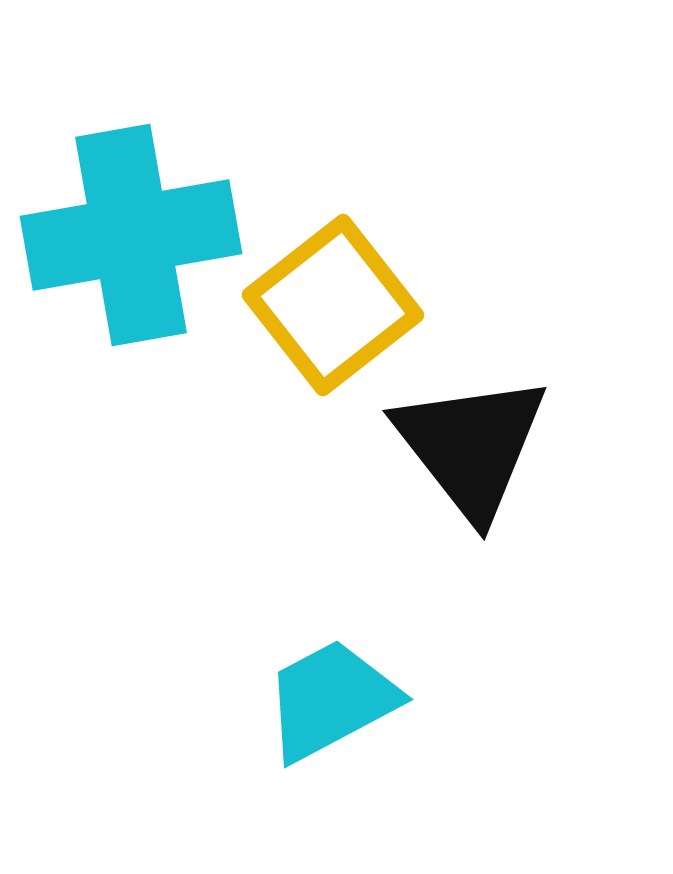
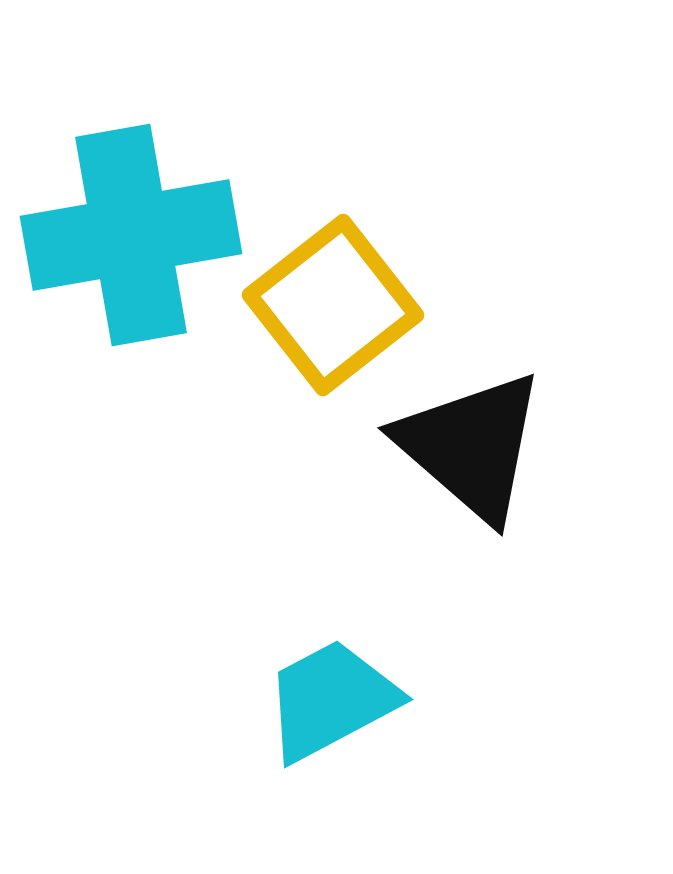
black triangle: rotated 11 degrees counterclockwise
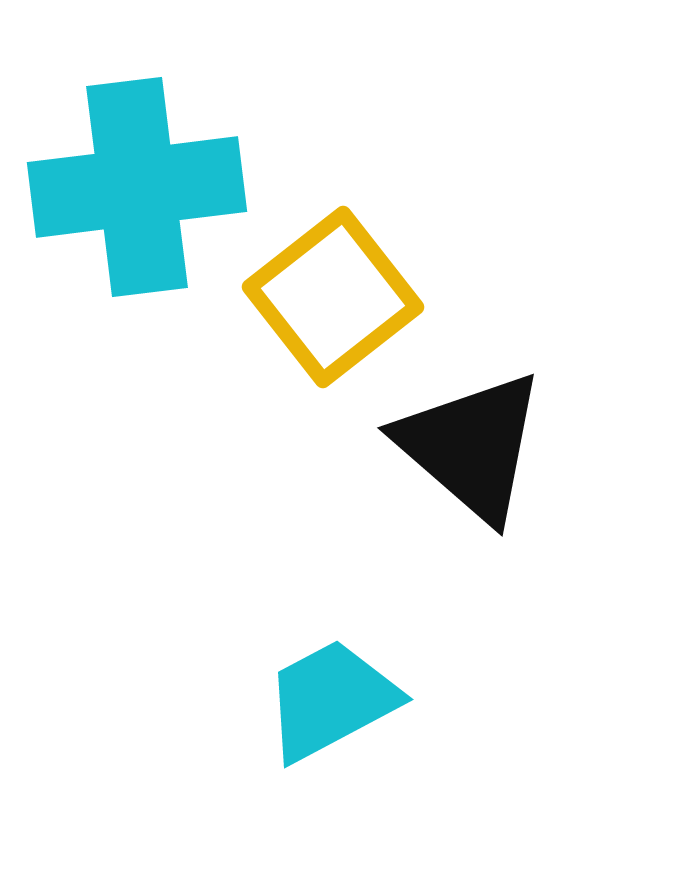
cyan cross: moved 6 px right, 48 px up; rotated 3 degrees clockwise
yellow square: moved 8 px up
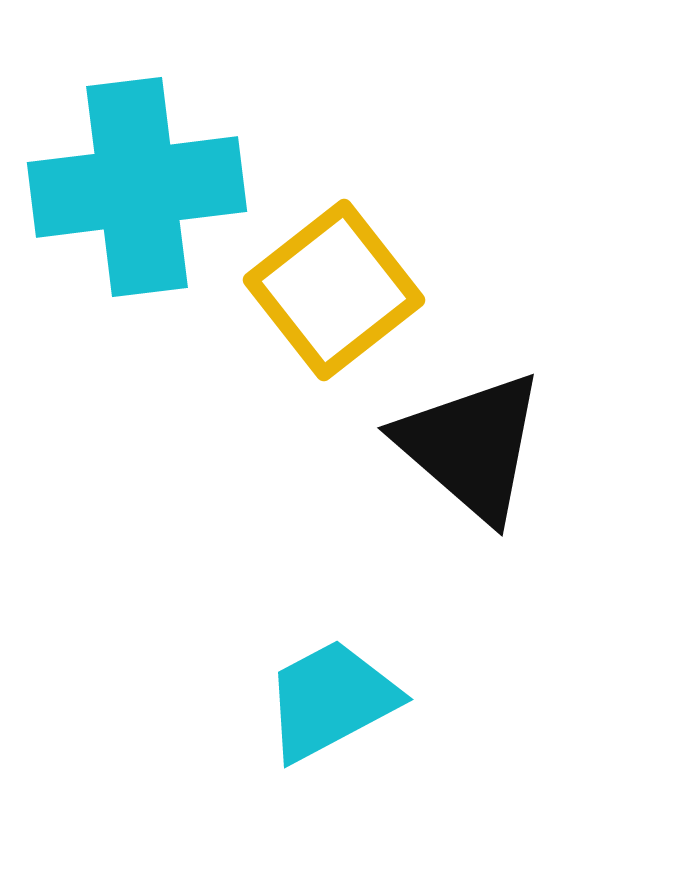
yellow square: moved 1 px right, 7 px up
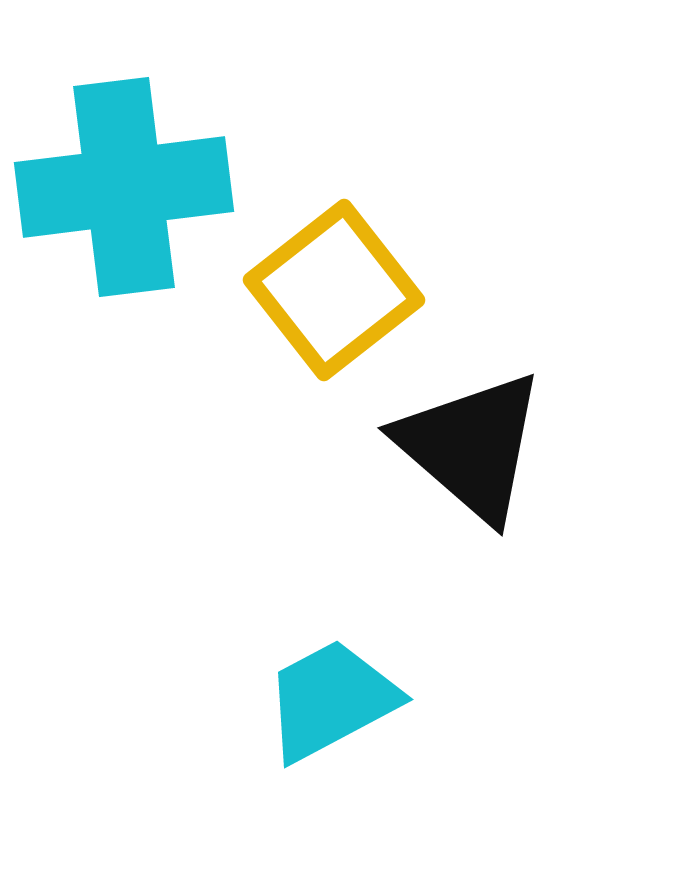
cyan cross: moved 13 px left
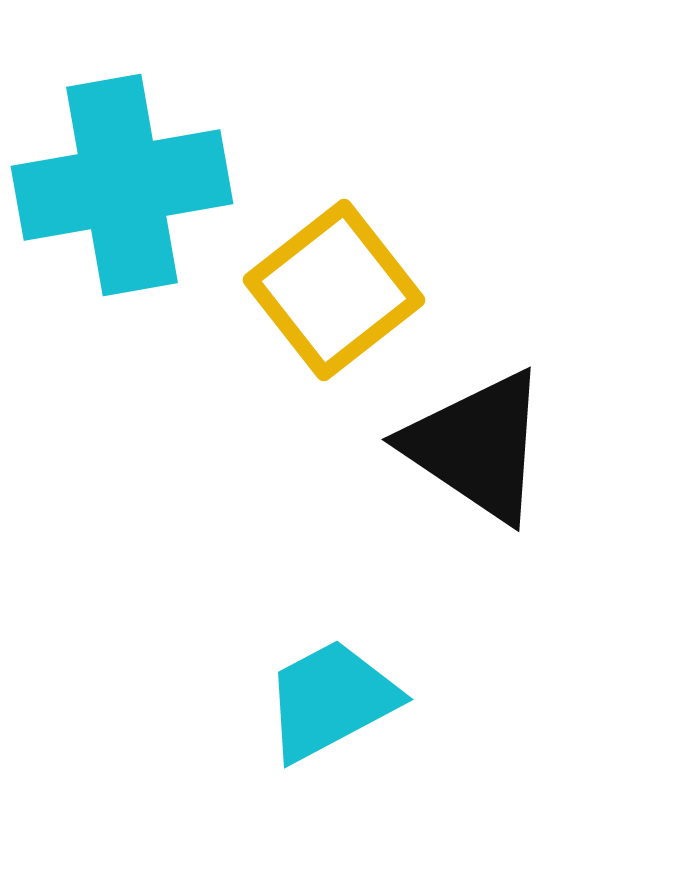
cyan cross: moved 2 px left, 2 px up; rotated 3 degrees counterclockwise
black triangle: moved 6 px right; rotated 7 degrees counterclockwise
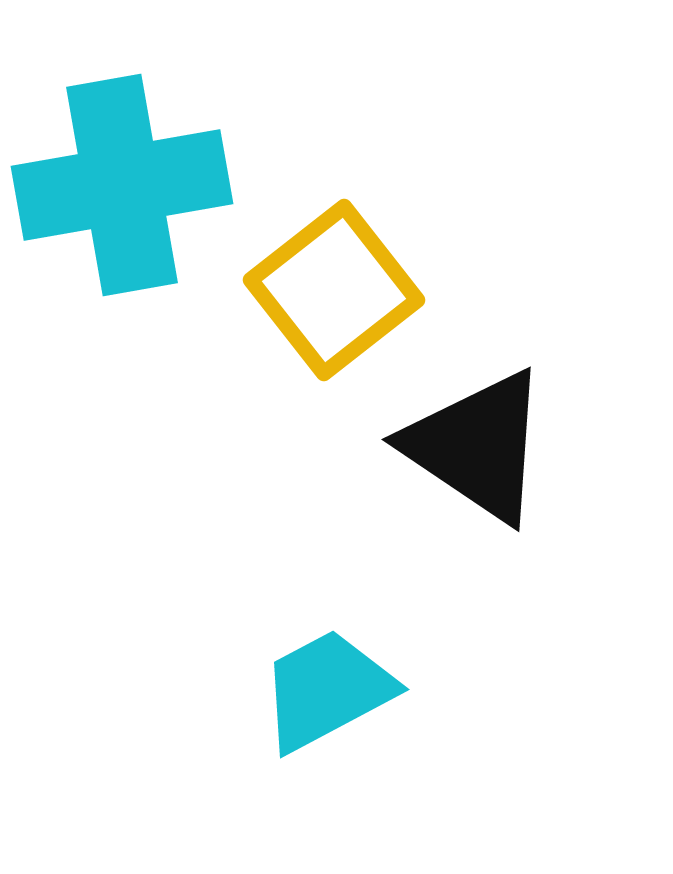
cyan trapezoid: moved 4 px left, 10 px up
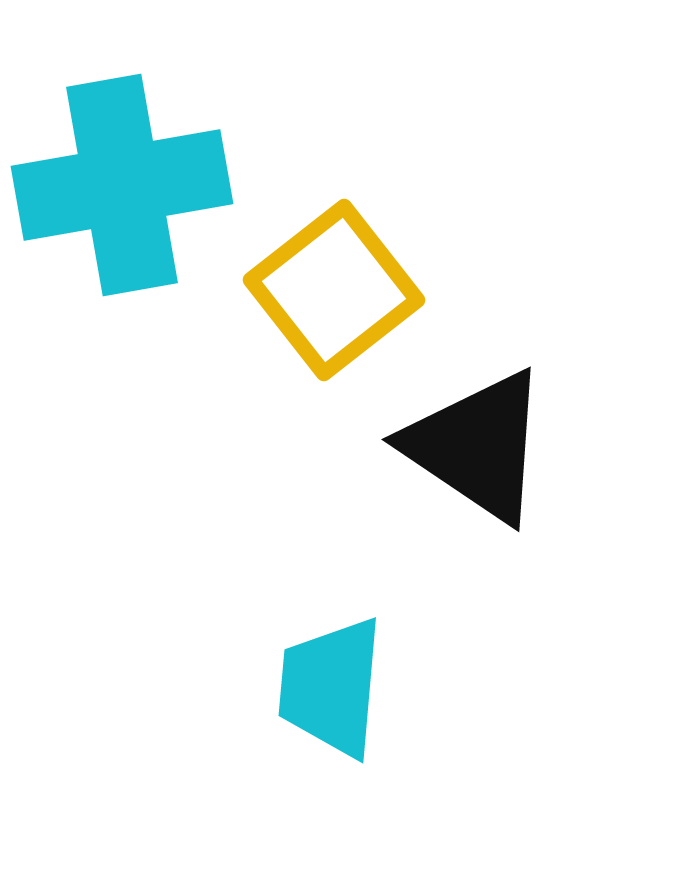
cyan trapezoid: moved 4 px right, 3 px up; rotated 57 degrees counterclockwise
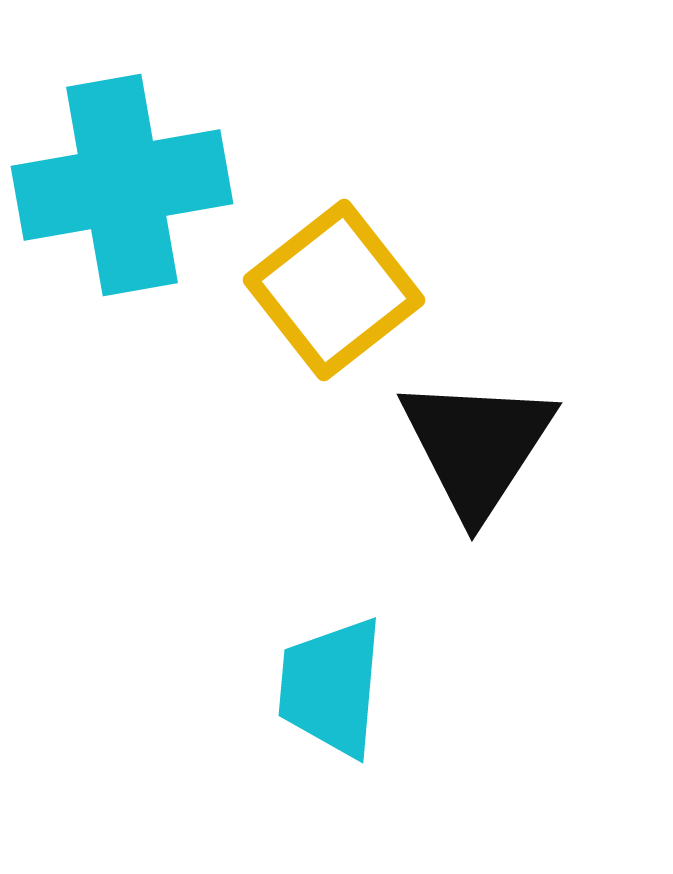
black triangle: rotated 29 degrees clockwise
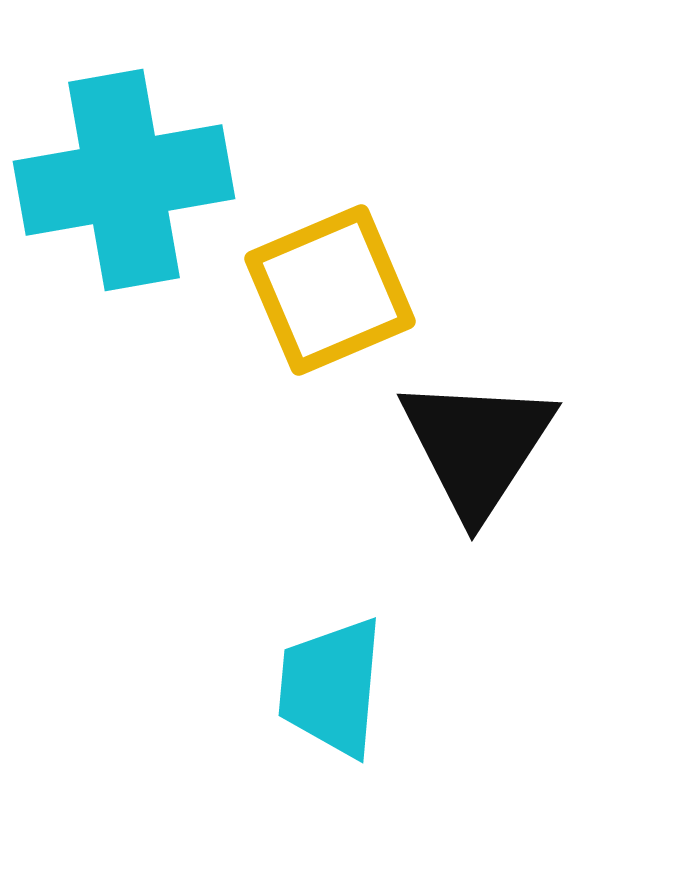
cyan cross: moved 2 px right, 5 px up
yellow square: moved 4 px left; rotated 15 degrees clockwise
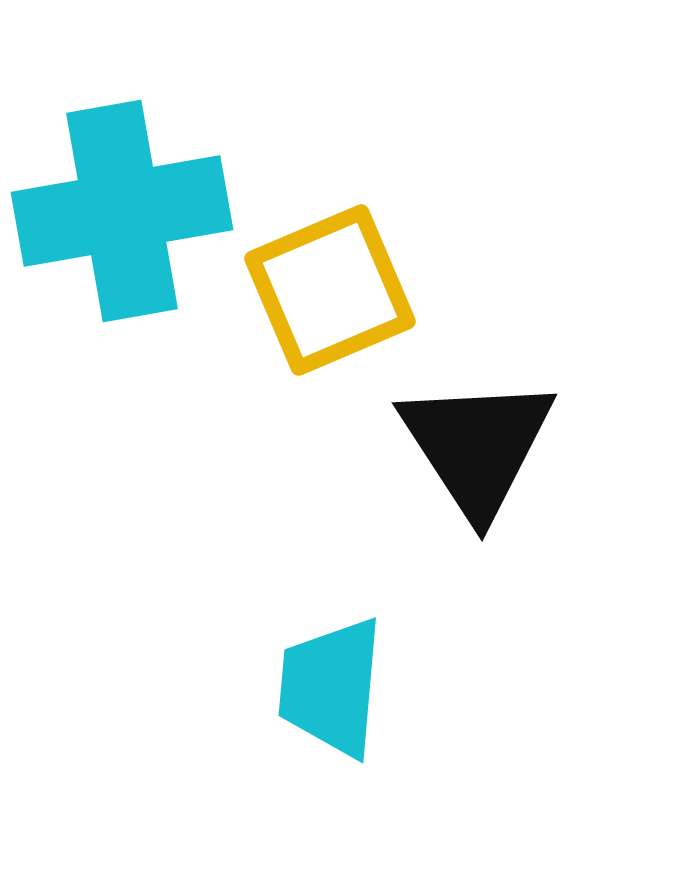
cyan cross: moved 2 px left, 31 px down
black triangle: rotated 6 degrees counterclockwise
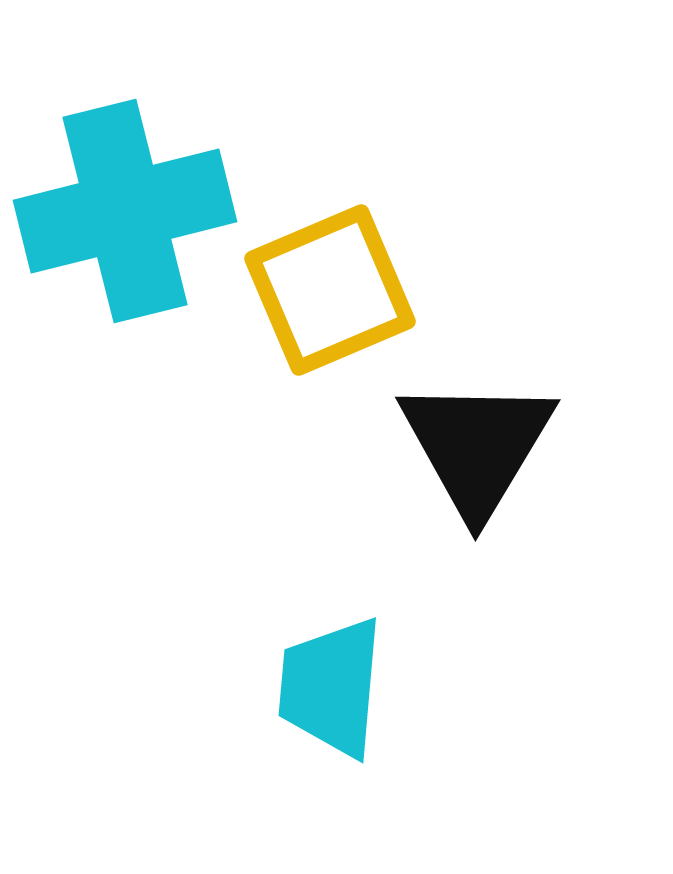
cyan cross: moved 3 px right; rotated 4 degrees counterclockwise
black triangle: rotated 4 degrees clockwise
